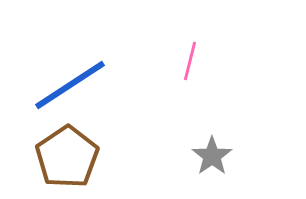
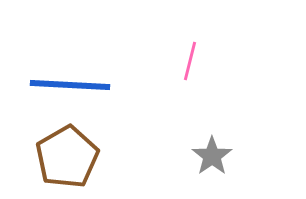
blue line: rotated 36 degrees clockwise
brown pentagon: rotated 4 degrees clockwise
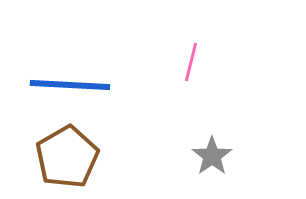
pink line: moved 1 px right, 1 px down
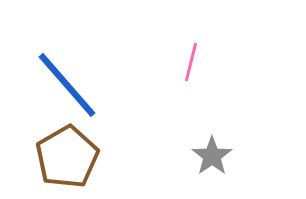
blue line: moved 3 px left; rotated 46 degrees clockwise
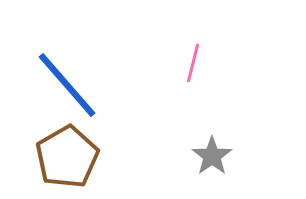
pink line: moved 2 px right, 1 px down
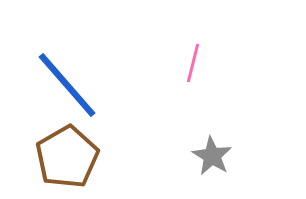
gray star: rotated 6 degrees counterclockwise
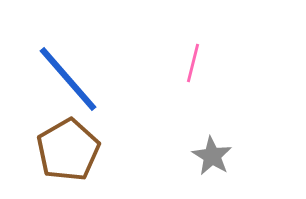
blue line: moved 1 px right, 6 px up
brown pentagon: moved 1 px right, 7 px up
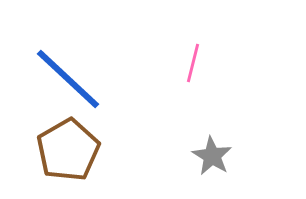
blue line: rotated 6 degrees counterclockwise
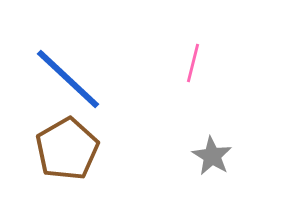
brown pentagon: moved 1 px left, 1 px up
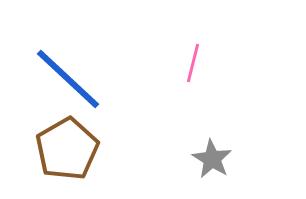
gray star: moved 3 px down
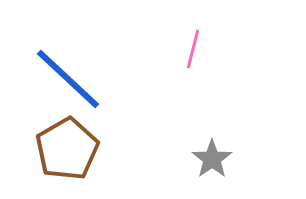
pink line: moved 14 px up
gray star: rotated 6 degrees clockwise
